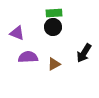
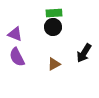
purple triangle: moved 2 px left, 1 px down
purple semicircle: moved 11 px left; rotated 114 degrees counterclockwise
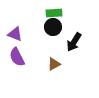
black arrow: moved 10 px left, 11 px up
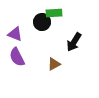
black circle: moved 11 px left, 5 px up
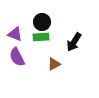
green rectangle: moved 13 px left, 24 px down
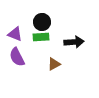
black arrow: rotated 126 degrees counterclockwise
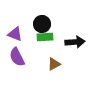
black circle: moved 2 px down
green rectangle: moved 4 px right
black arrow: moved 1 px right
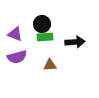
purple semicircle: rotated 78 degrees counterclockwise
brown triangle: moved 4 px left, 1 px down; rotated 24 degrees clockwise
